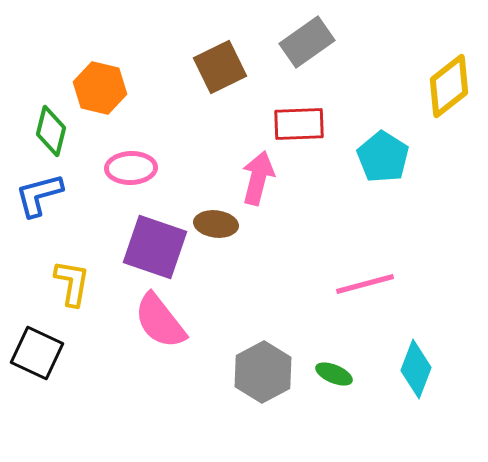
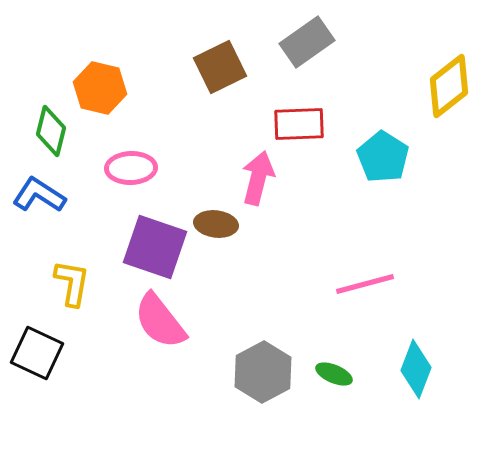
blue L-shape: rotated 48 degrees clockwise
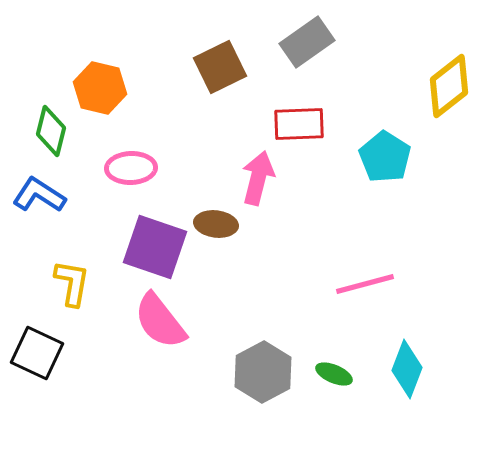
cyan pentagon: moved 2 px right
cyan diamond: moved 9 px left
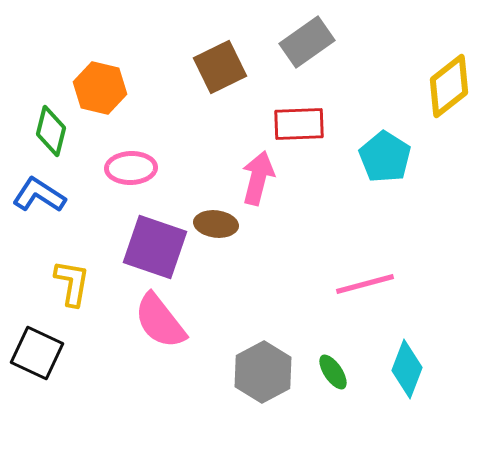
green ellipse: moved 1 px left, 2 px up; rotated 33 degrees clockwise
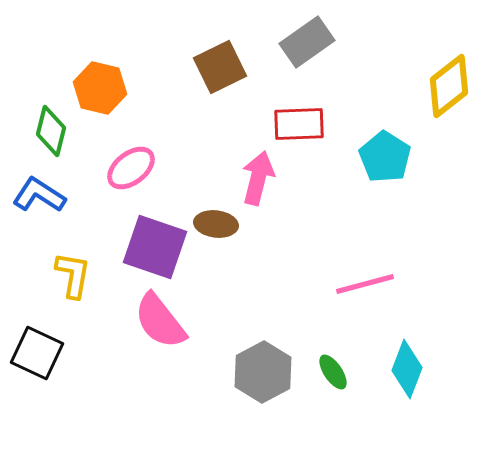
pink ellipse: rotated 36 degrees counterclockwise
yellow L-shape: moved 1 px right, 8 px up
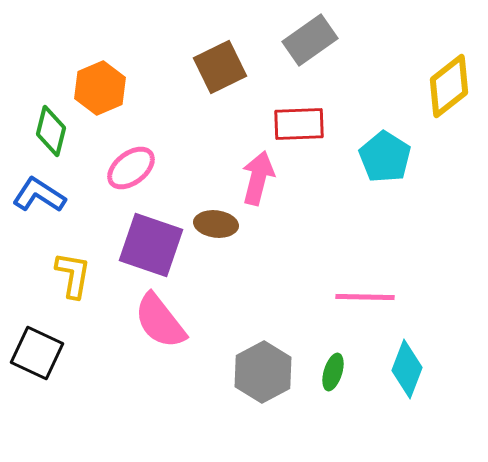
gray rectangle: moved 3 px right, 2 px up
orange hexagon: rotated 24 degrees clockwise
purple square: moved 4 px left, 2 px up
pink line: moved 13 px down; rotated 16 degrees clockwise
green ellipse: rotated 51 degrees clockwise
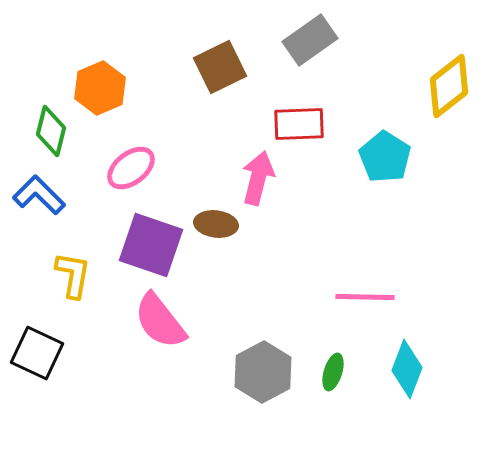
blue L-shape: rotated 12 degrees clockwise
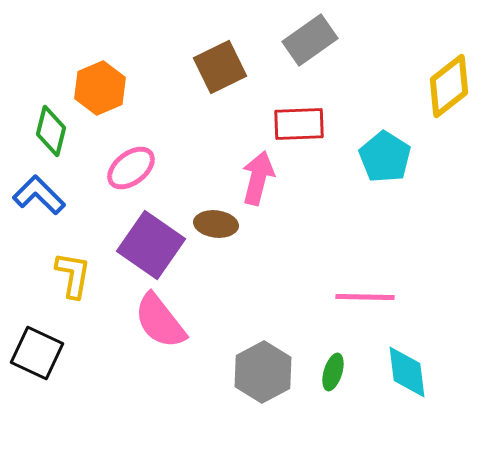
purple square: rotated 16 degrees clockwise
cyan diamond: moved 3 px down; rotated 28 degrees counterclockwise
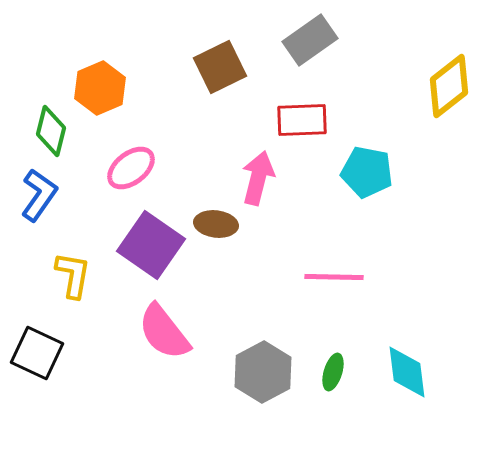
red rectangle: moved 3 px right, 4 px up
cyan pentagon: moved 18 px left, 15 px down; rotated 21 degrees counterclockwise
blue L-shape: rotated 80 degrees clockwise
pink line: moved 31 px left, 20 px up
pink semicircle: moved 4 px right, 11 px down
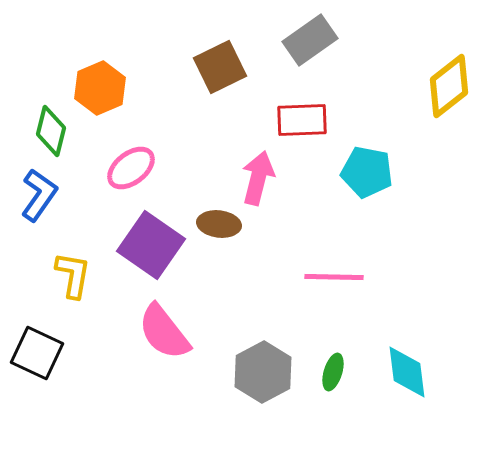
brown ellipse: moved 3 px right
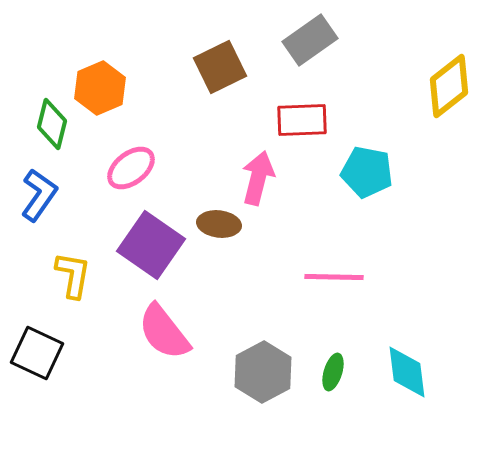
green diamond: moved 1 px right, 7 px up
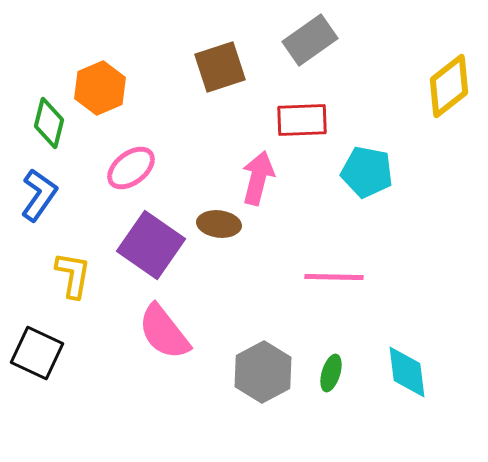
brown square: rotated 8 degrees clockwise
green diamond: moved 3 px left, 1 px up
green ellipse: moved 2 px left, 1 px down
